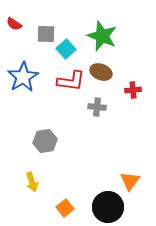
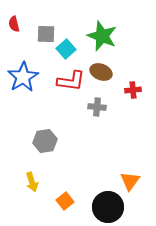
red semicircle: rotated 42 degrees clockwise
orange square: moved 7 px up
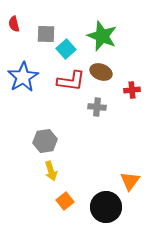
red cross: moved 1 px left
yellow arrow: moved 19 px right, 11 px up
black circle: moved 2 px left
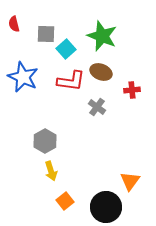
blue star: rotated 16 degrees counterclockwise
gray cross: rotated 30 degrees clockwise
gray hexagon: rotated 20 degrees counterclockwise
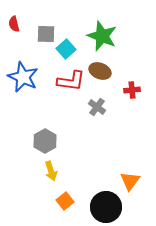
brown ellipse: moved 1 px left, 1 px up
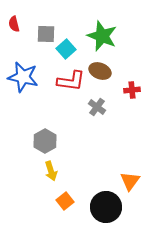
blue star: rotated 12 degrees counterclockwise
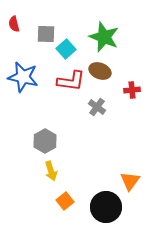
green star: moved 2 px right, 1 px down
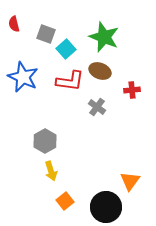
gray square: rotated 18 degrees clockwise
blue star: rotated 12 degrees clockwise
red L-shape: moved 1 px left
